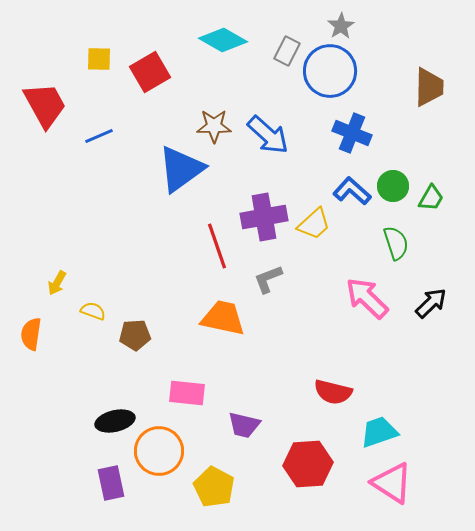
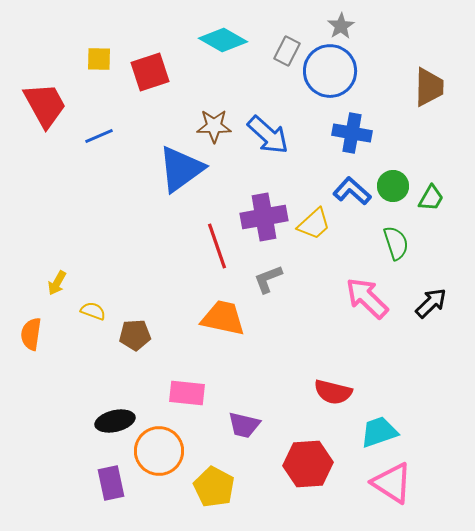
red square: rotated 12 degrees clockwise
blue cross: rotated 12 degrees counterclockwise
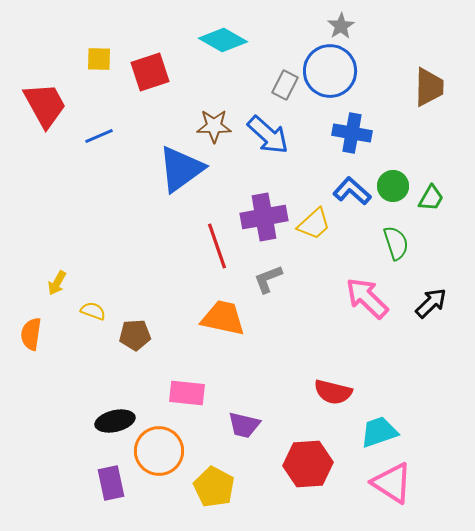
gray rectangle: moved 2 px left, 34 px down
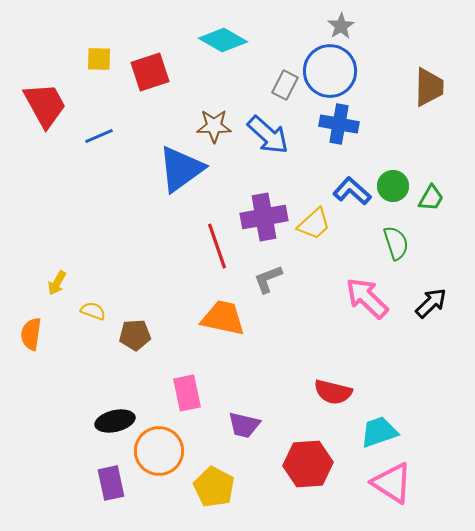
blue cross: moved 13 px left, 9 px up
pink rectangle: rotated 72 degrees clockwise
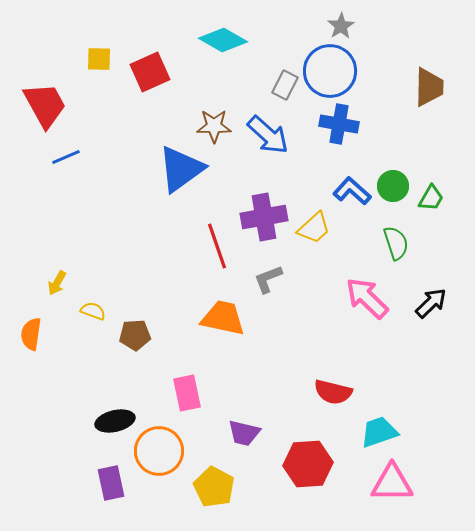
red square: rotated 6 degrees counterclockwise
blue line: moved 33 px left, 21 px down
yellow trapezoid: moved 4 px down
purple trapezoid: moved 8 px down
pink triangle: rotated 33 degrees counterclockwise
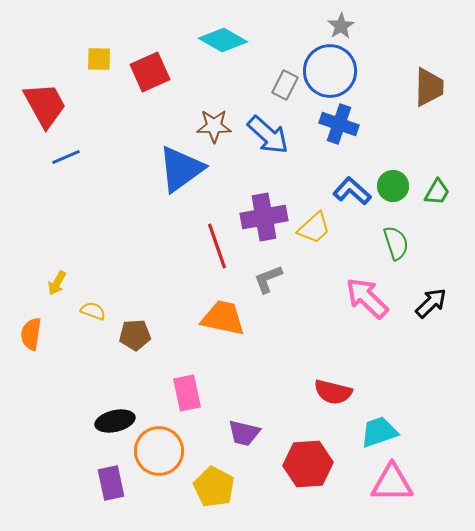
blue cross: rotated 9 degrees clockwise
green trapezoid: moved 6 px right, 6 px up
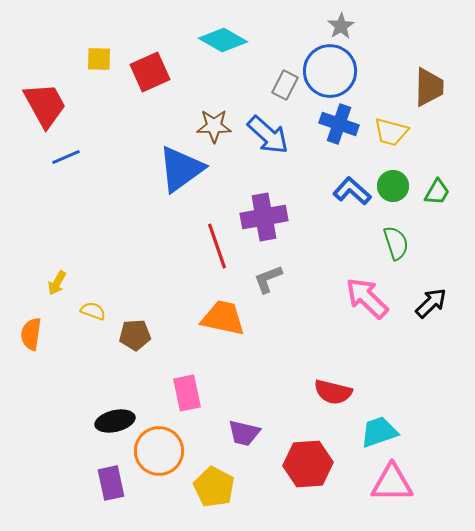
yellow trapezoid: moved 77 px right, 96 px up; rotated 57 degrees clockwise
